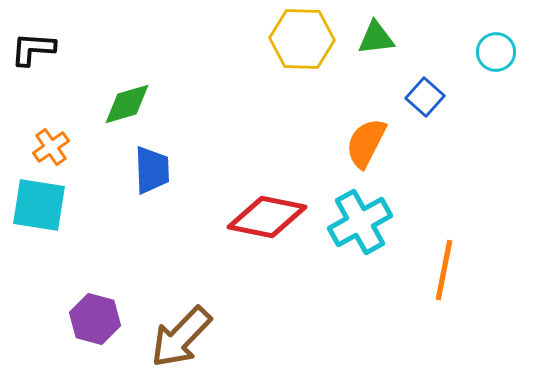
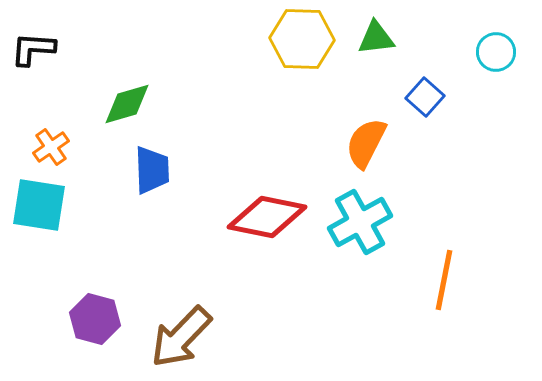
orange line: moved 10 px down
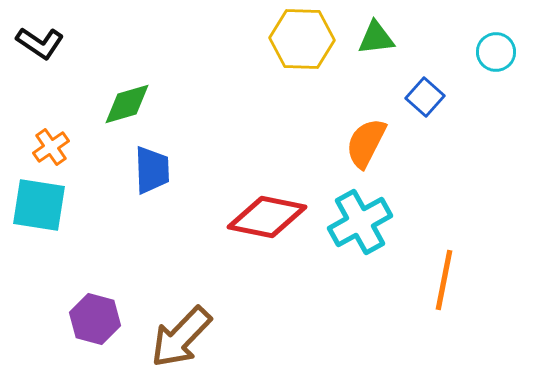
black L-shape: moved 7 px right, 6 px up; rotated 150 degrees counterclockwise
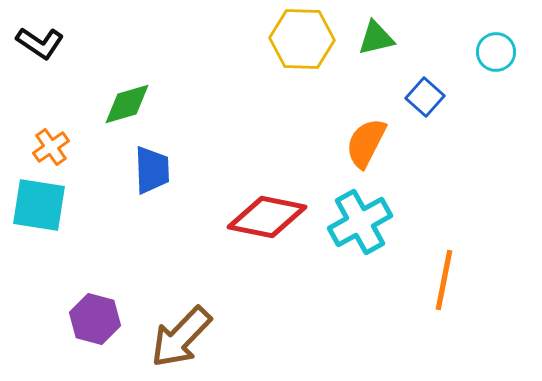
green triangle: rotated 6 degrees counterclockwise
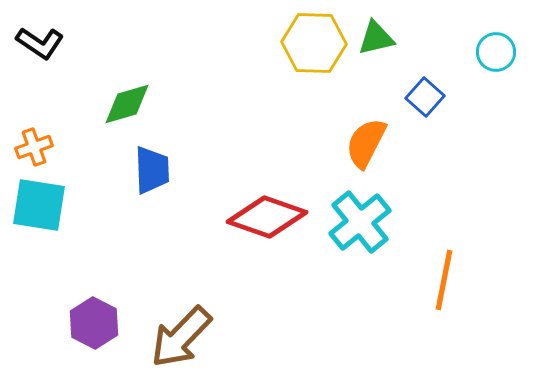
yellow hexagon: moved 12 px right, 4 px down
orange cross: moved 17 px left; rotated 15 degrees clockwise
red diamond: rotated 8 degrees clockwise
cyan cross: rotated 10 degrees counterclockwise
purple hexagon: moved 1 px left, 4 px down; rotated 12 degrees clockwise
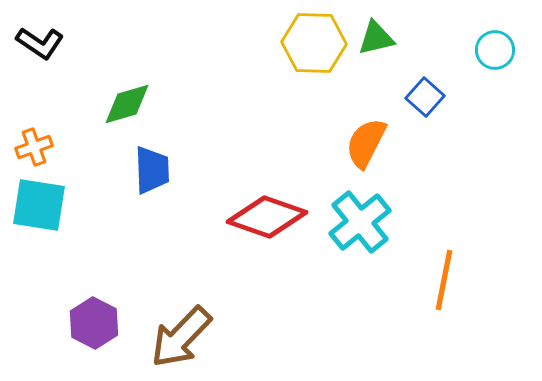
cyan circle: moved 1 px left, 2 px up
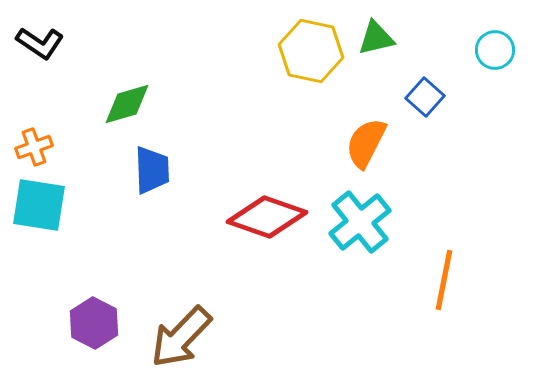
yellow hexagon: moved 3 px left, 8 px down; rotated 10 degrees clockwise
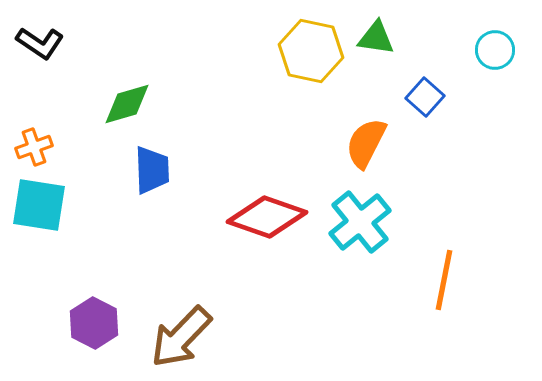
green triangle: rotated 21 degrees clockwise
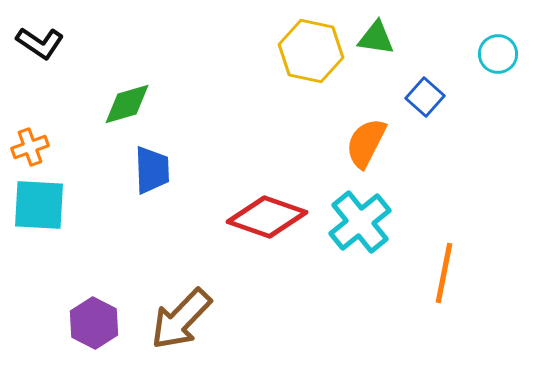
cyan circle: moved 3 px right, 4 px down
orange cross: moved 4 px left
cyan square: rotated 6 degrees counterclockwise
orange line: moved 7 px up
brown arrow: moved 18 px up
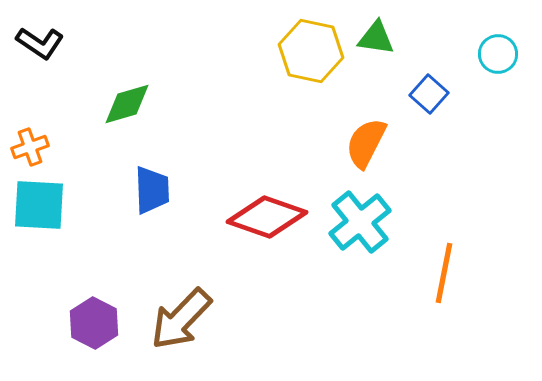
blue square: moved 4 px right, 3 px up
blue trapezoid: moved 20 px down
